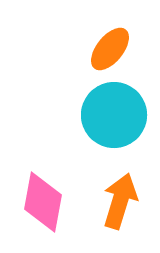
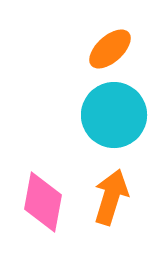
orange ellipse: rotated 9 degrees clockwise
orange arrow: moved 9 px left, 4 px up
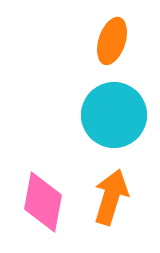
orange ellipse: moved 2 px right, 8 px up; rotated 30 degrees counterclockwise
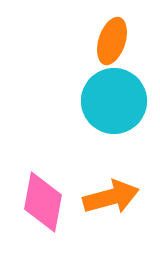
cyan circle: moved 14 px up
orange arrow: rotated 58 degrees clockwise
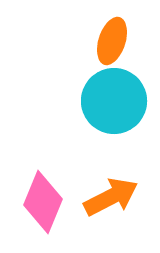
orange arrow: rotated 12 degrees counterclockwise
pink diamond: rotated 12 degrees clockwise
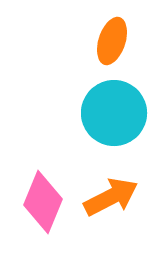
cyan circle: moved 12 px down
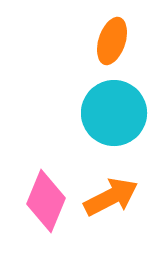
pink diamond: moved 3 px right, 1 px up
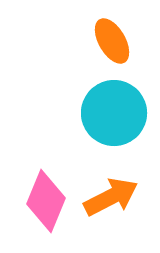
orange ellipse: rotated 48 degrees counterclockwise
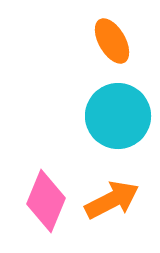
cyan circle: moved 4 px right, 3 px down
orange arrow: moved 1 px right, 3 px down
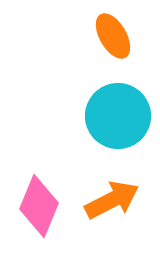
orange ellipse: moved 1 px right, 5 px up
pink diamond: moved 7 px left, 5 px down
